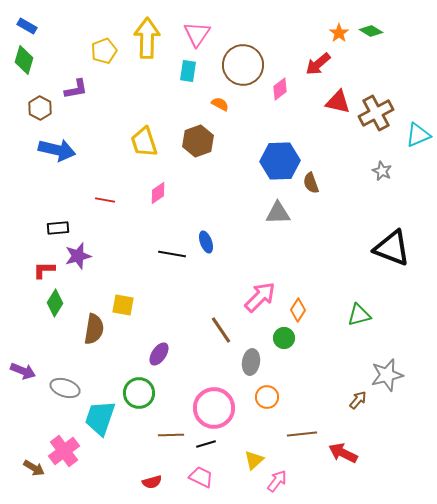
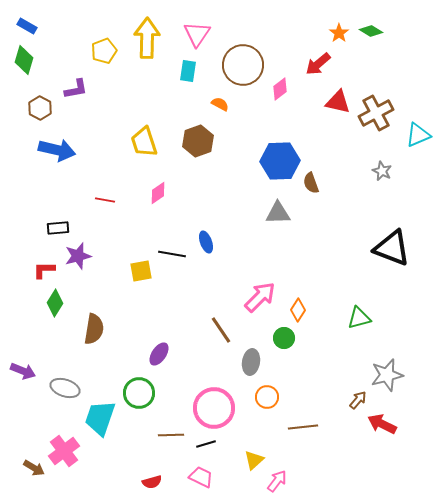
yellow square at (123, 305): moved 18 px right, 34 px up; rotated 20 degrees counterclockwise
green triangle at (359, 315): moved 3 px down
brown line at (302, 434): moved 1 px right, 7 px up
red arrow at (343, 453): moved 39 px right, 29 px up
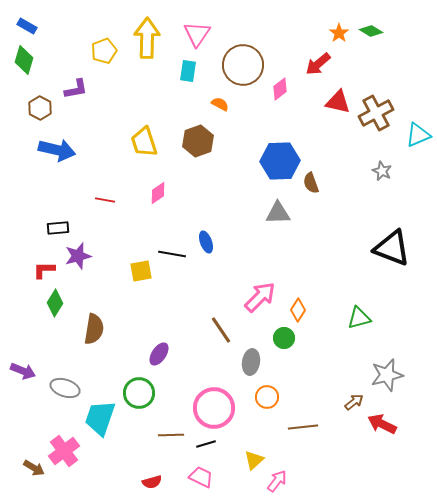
brown arrow at (358, 400): moved 4 px left, 2 px down; rotated 12 degrees clockwise
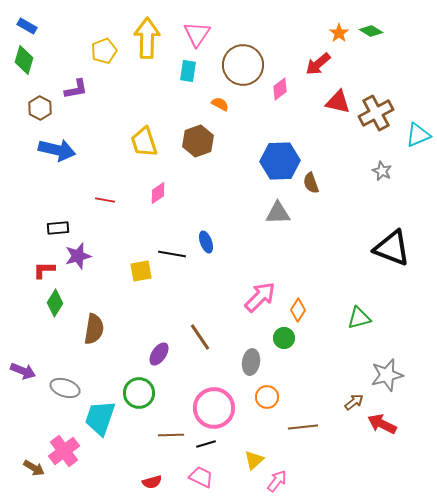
brown line at (221, 330): moved 21 px left, 7 px down
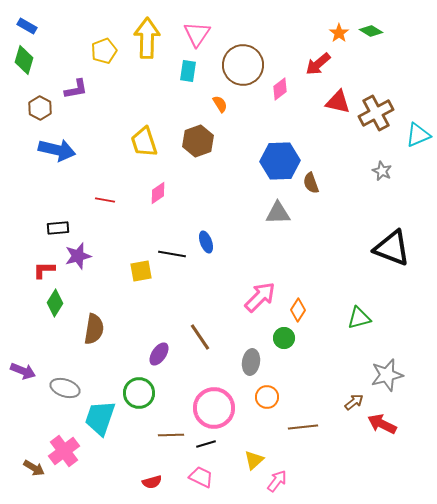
orange semicircle at (220, 104): rotated 30 degrees clockwise
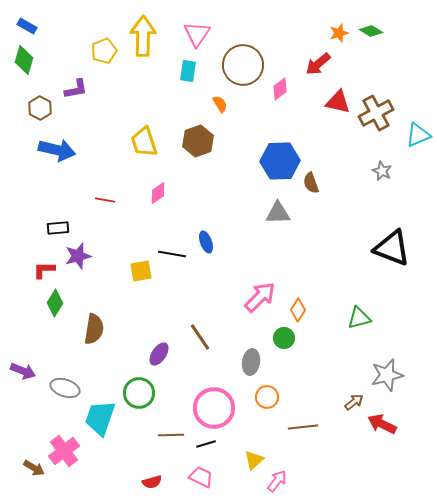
orange star at (339, 33): rotated 18 degrees clockwise
yellow arrow at (147, 38): moved 4 px left, 2 px up
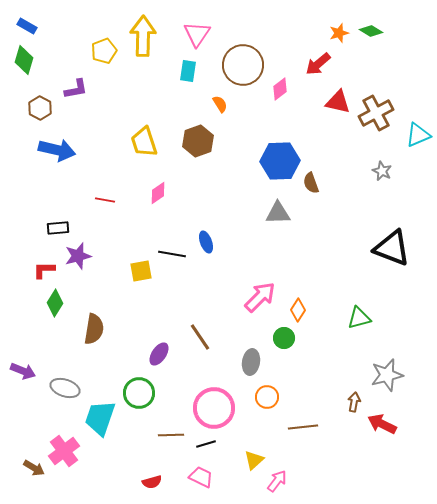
brown arrow at (354, 402): rotated 42 degrees counterclockwise
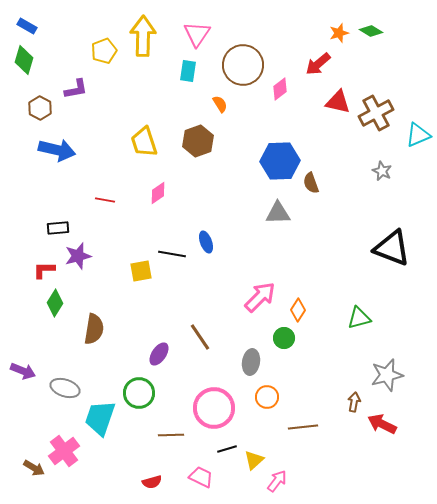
black line at (206, 444): moved 21 px right, 5 px down
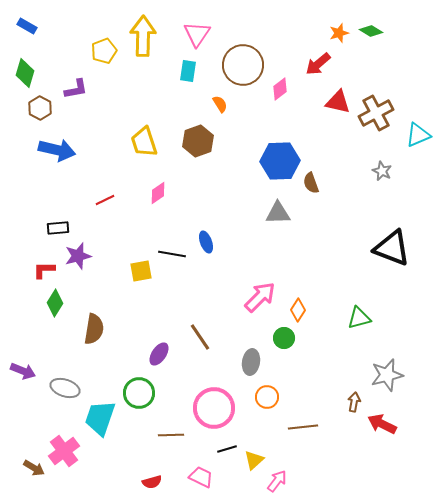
green diamond at (24, 60): moved 1 px right, 13 px down
red line at (105, 200): rotated 36 degrees counterclockwise
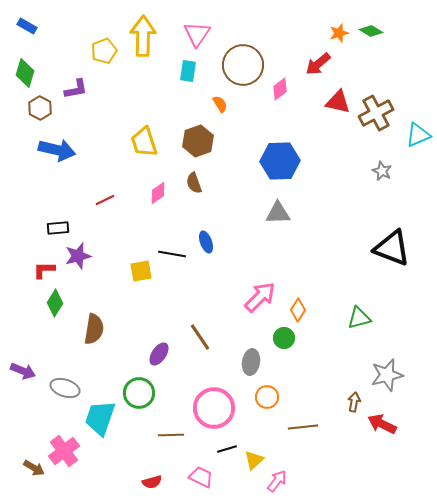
brown semicircle at (311, 183): moved 117 px left
